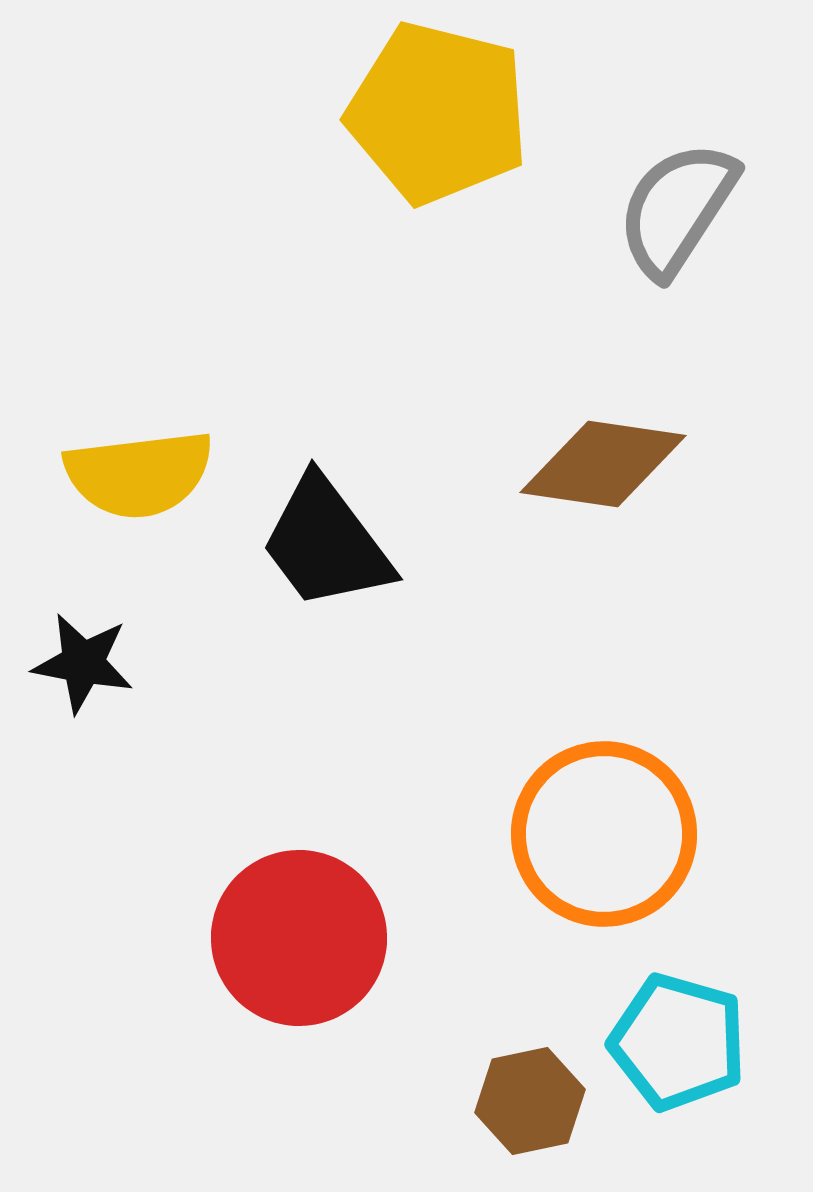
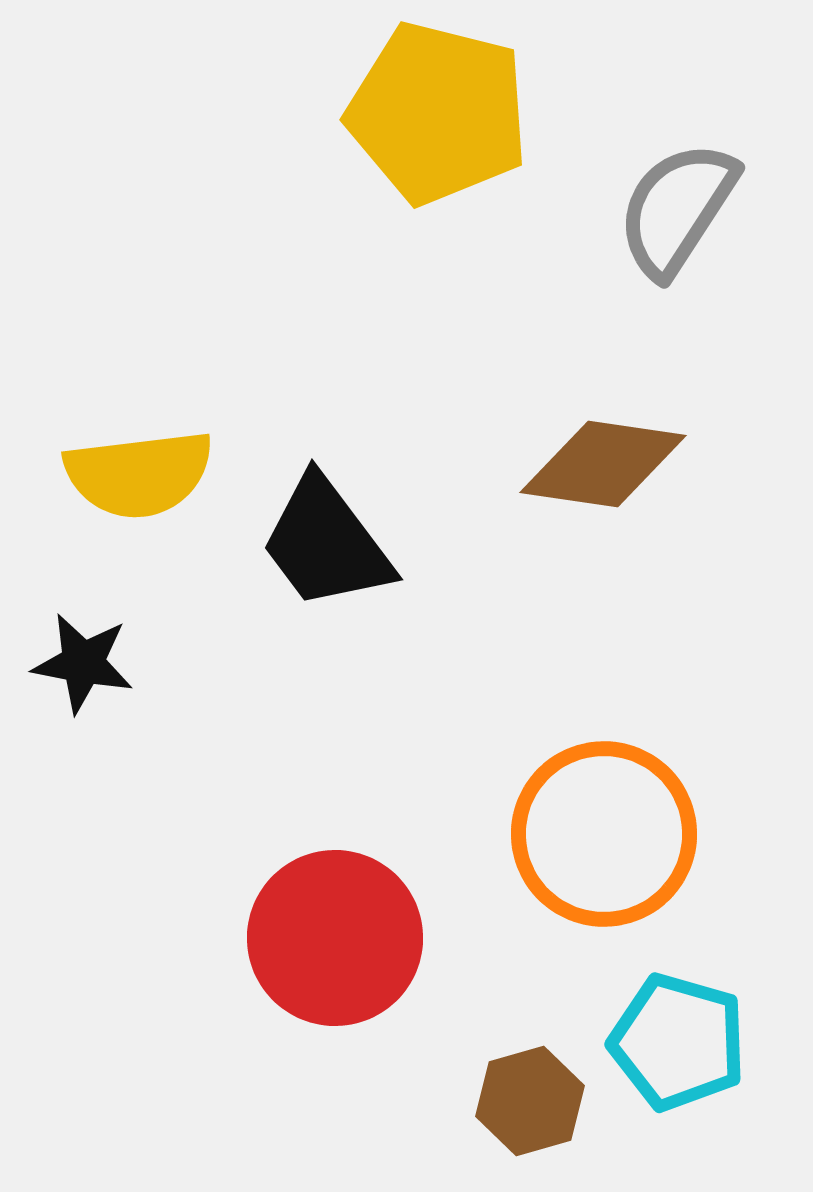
red circle: moved 36 px right
brown hexagon: rotated 4 degrees counterclockwise
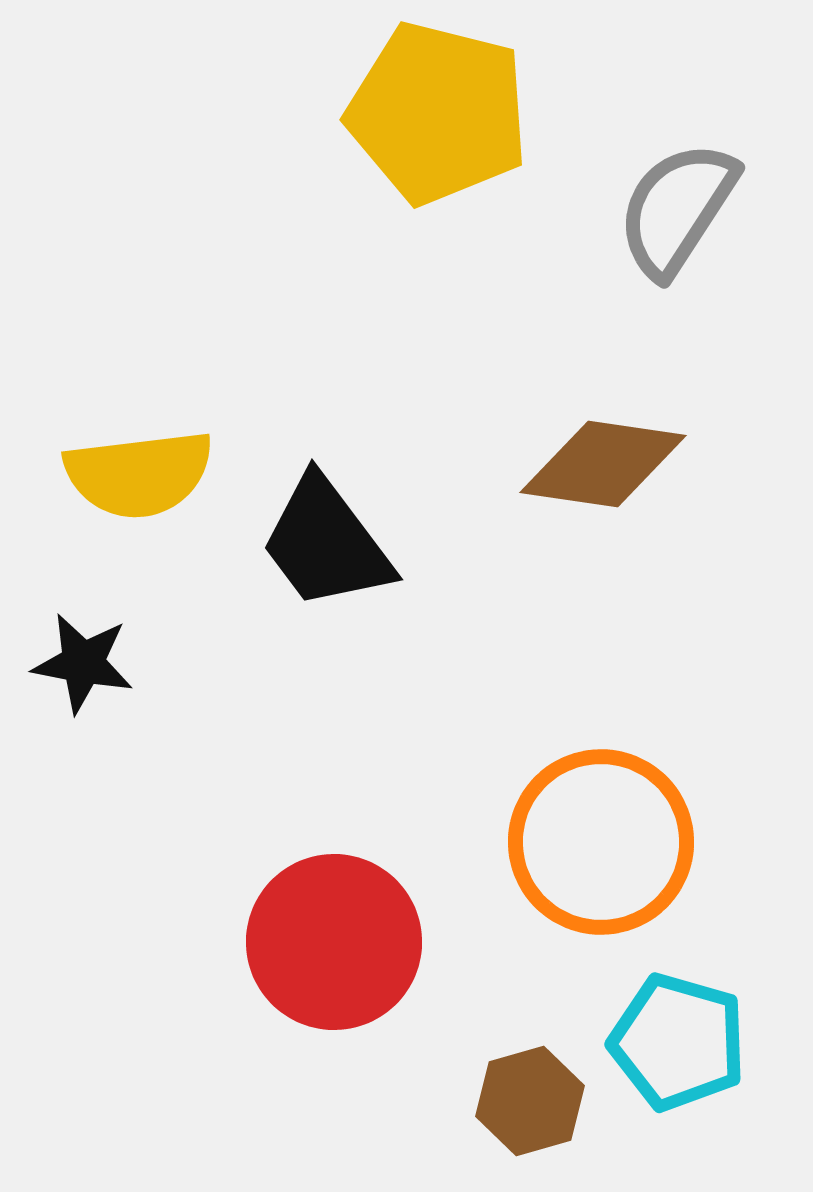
orange circle: moved 3 px left, 8 px down
red circle: moved 1 px left, 4 px down
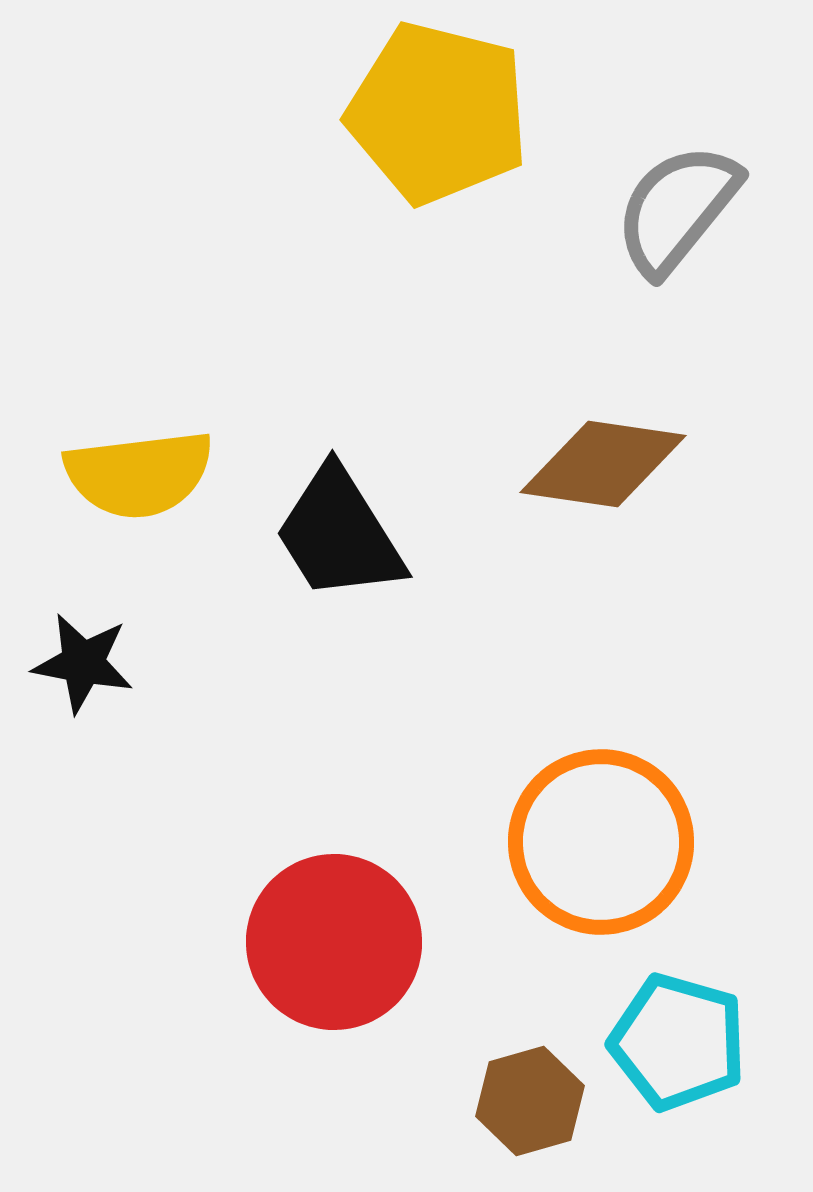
gray semicircle: rotated 6 degrees clockwise
black trapezoid: moved 13 px right, 9 px up; rotated 5 degrees clockwise
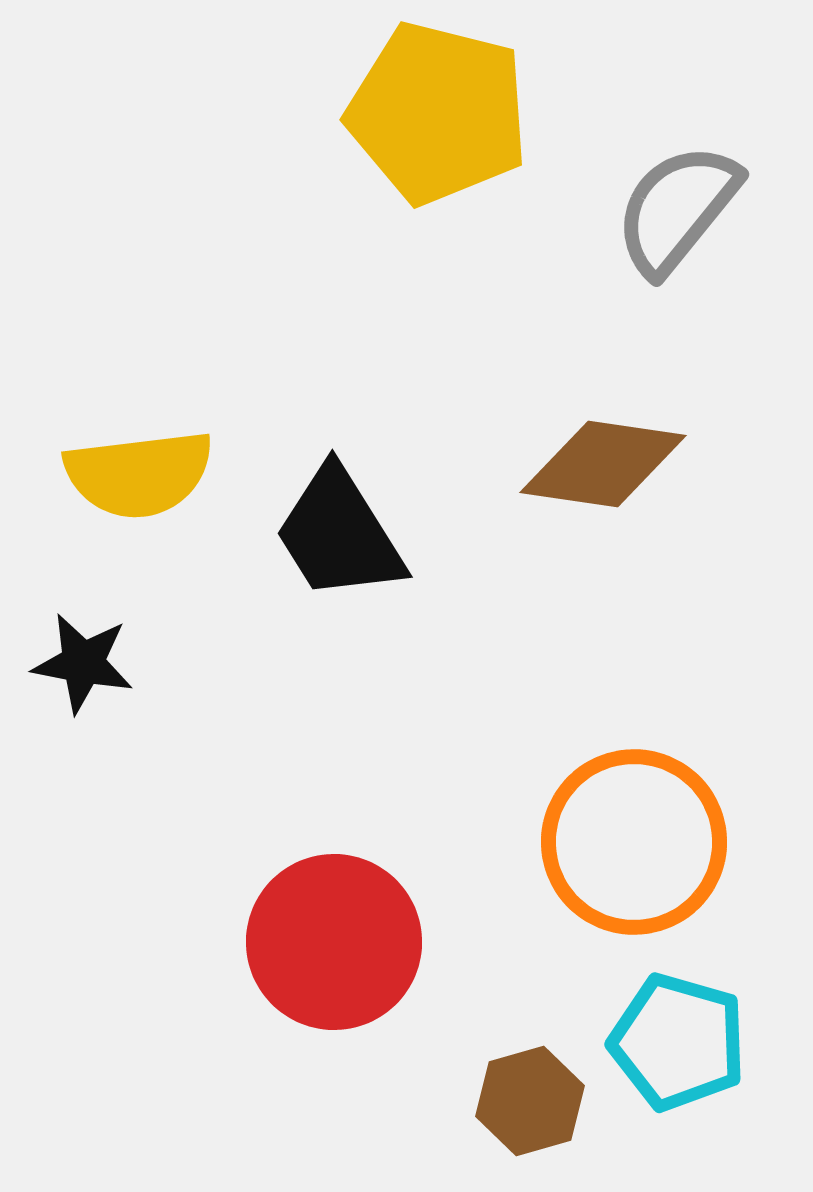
orange circle: moved 33 px right
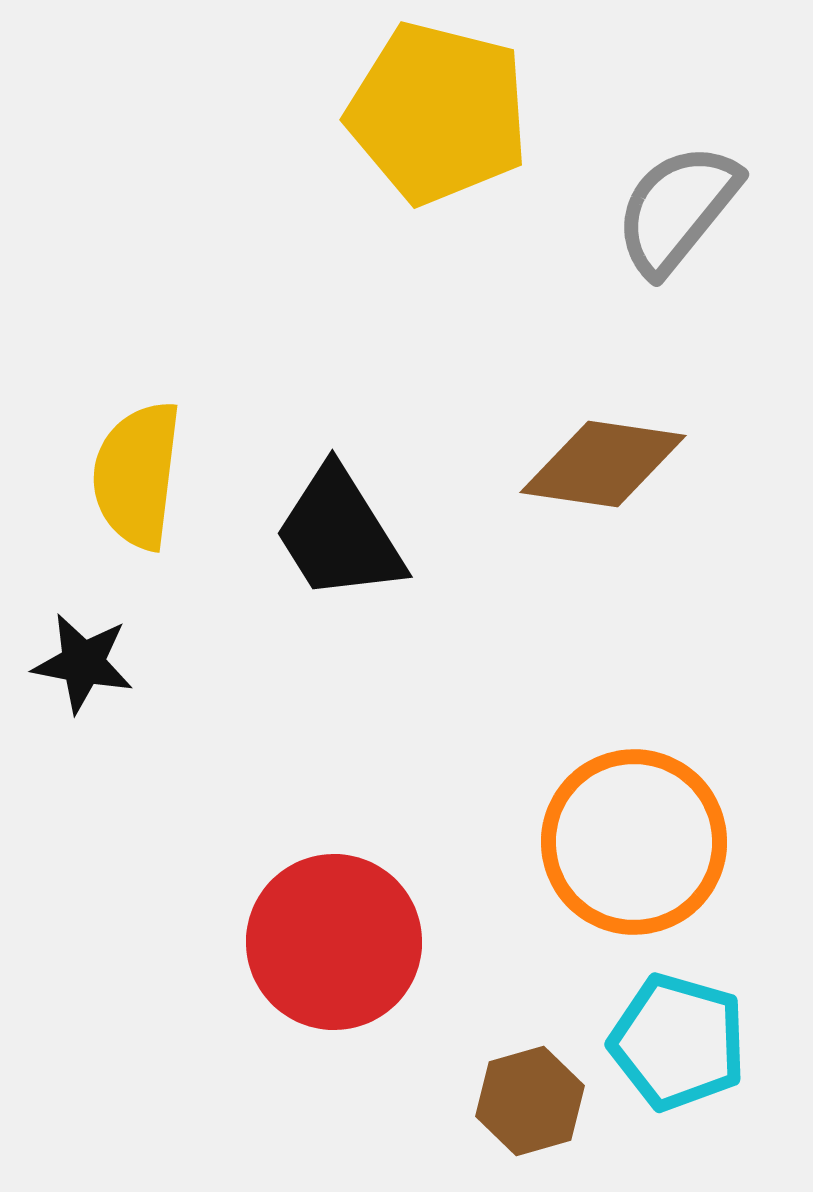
yellow semicircle: moved 2 px left, 1 px down; rotated 104 degrees clockwise
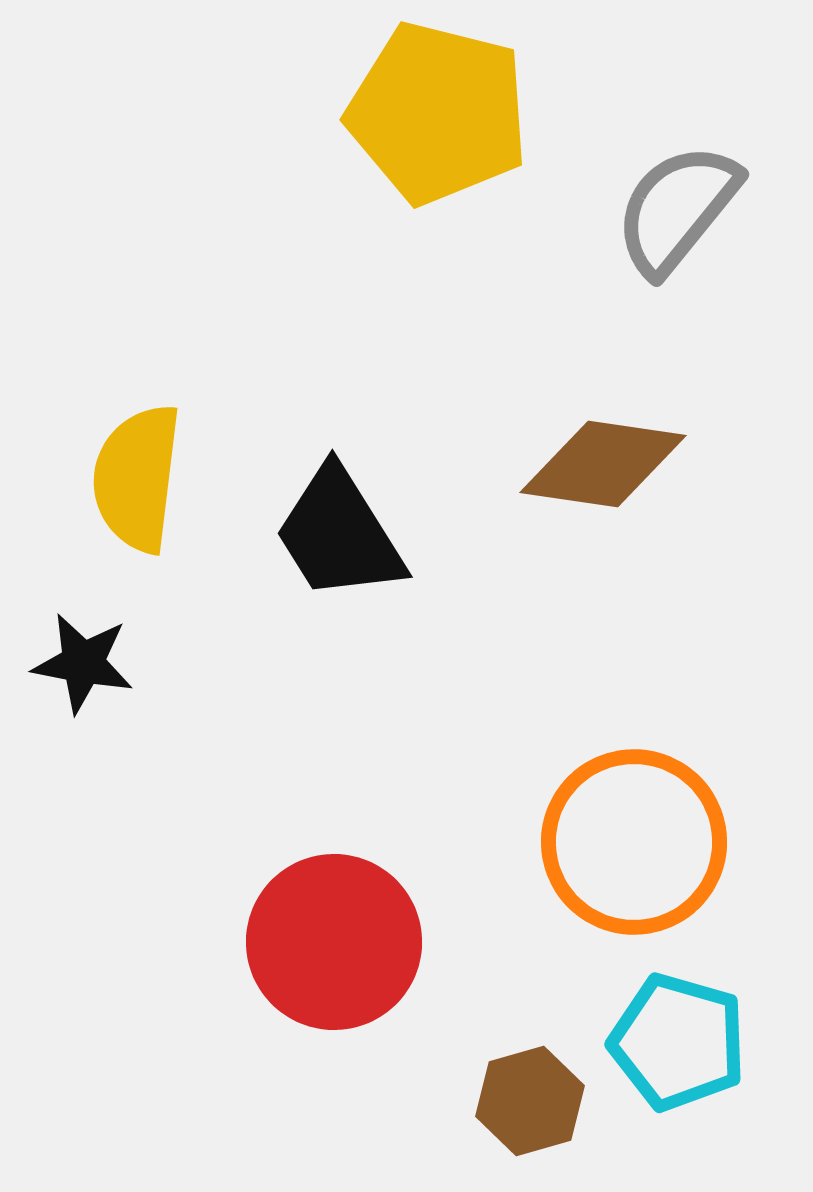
yellow semicircle: moved 3 px down
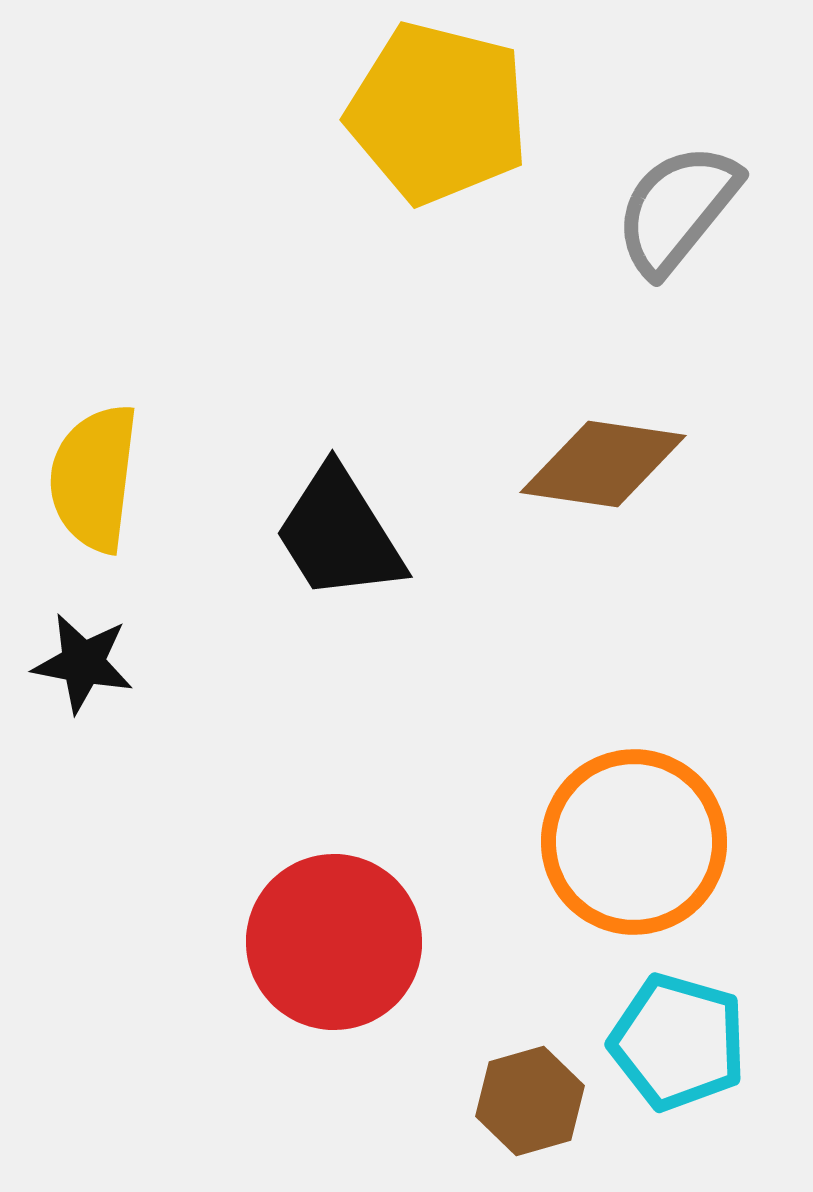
yellow semicircle: moved 43 px left
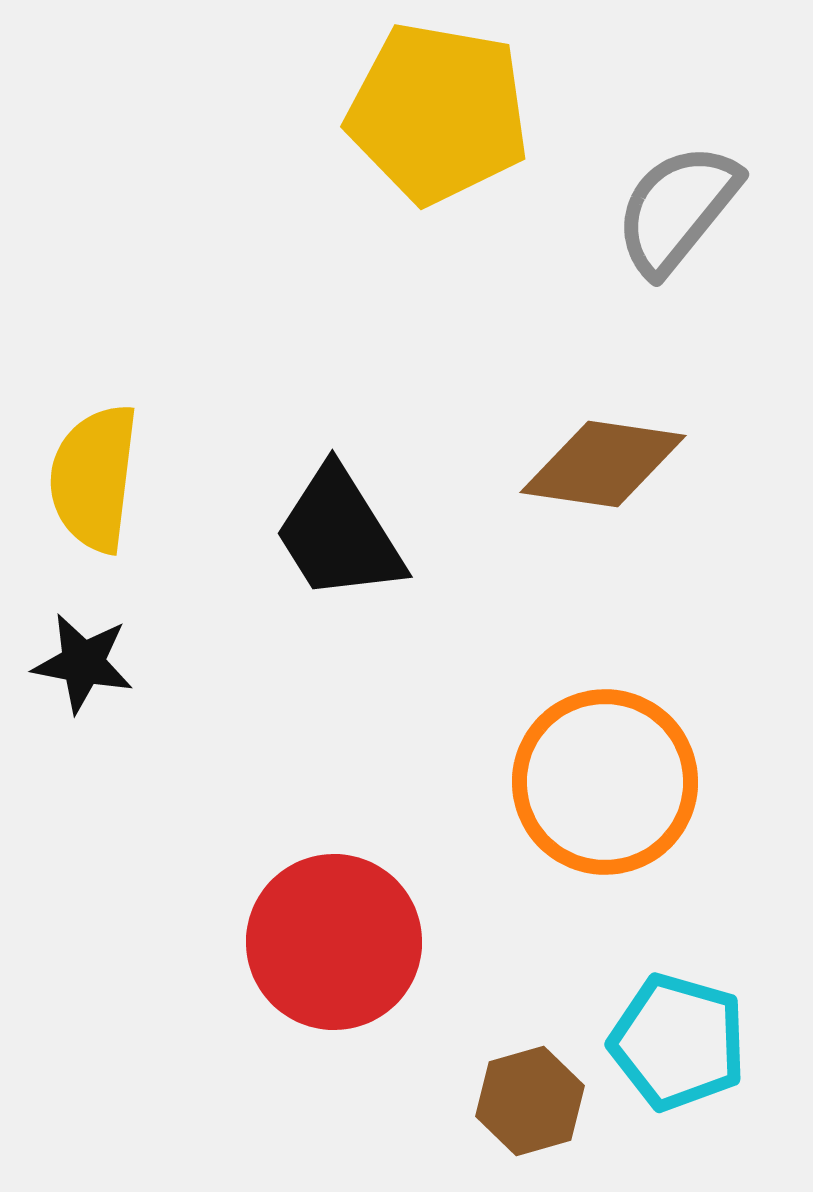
yellow pentagon: rotated 4 degrees counterclockwise
orange circle: moved 29 px left, 60 px up
